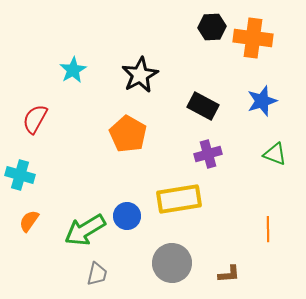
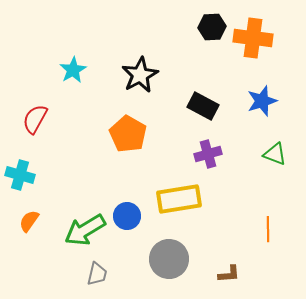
gray circle: moved 3 px left, 4 px up
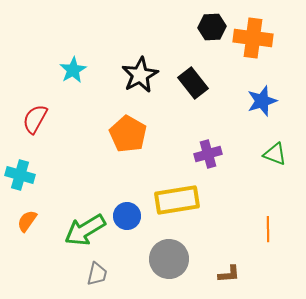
black rectangle: moved 10 px left, 23 px up; rotated 24 degrees clockwise
yellow rectangle: moved 2 px left, 1 px down
orange semicircle: moved 2 px left
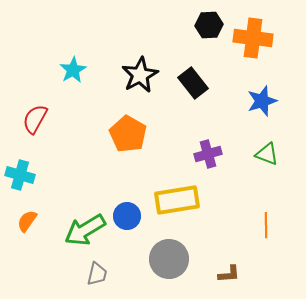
black hexagon: moved 3 px left, 2 px up
green triangle: moved 8 px left
orange line: moved 2 px left, 4 px up
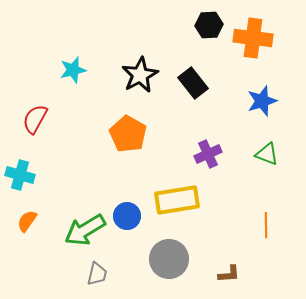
cyan star: rotated 16 degrees clockwise
purple cross: rotated 8 degrees counterclockwise
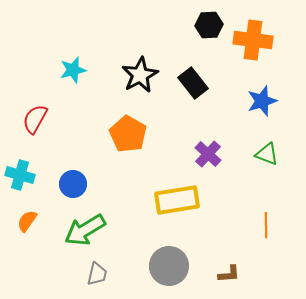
orange cross: moved 2 px down
purple cross: rotated 24 degrees counterclockwise
blue circle: moved 54 px left, 32 px up
gray circle: moved 7 px down
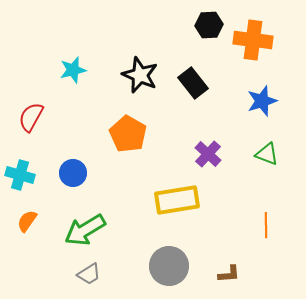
black star: rotated 21 degrees counterclockwise
red semicircle: moved 4 px left, 2 px up
blue circle: moved 11 px up
gray trapezoid: moved 8 px left; rotated 45 degrees clockwise
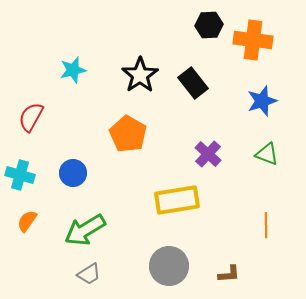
black star: rotated 15 degrees clockwise
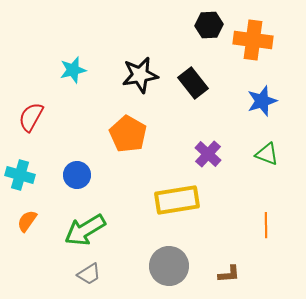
black star: rotated 24 degrees clockwise
blue circle: moved 4 px right, 2 px down
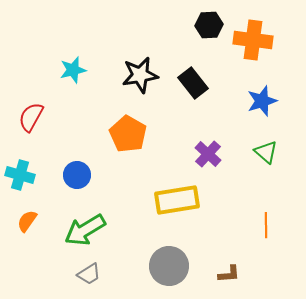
green triangle: moved 1 px left, 2 px up; rotated 20 degrees clockwise
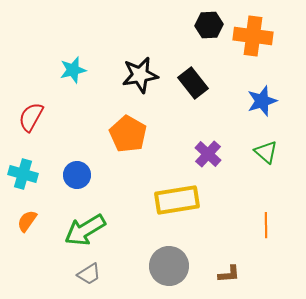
orange cross: moved 4 px up
cyan cross: moved 3 px right, 1 px up
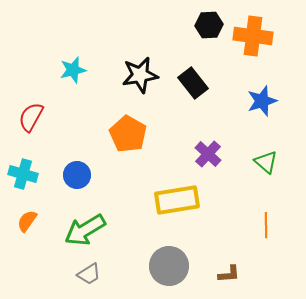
green triangle: moved 10 px down
